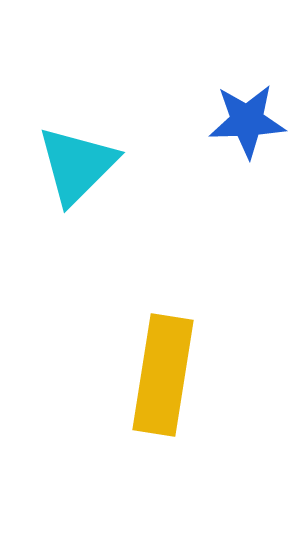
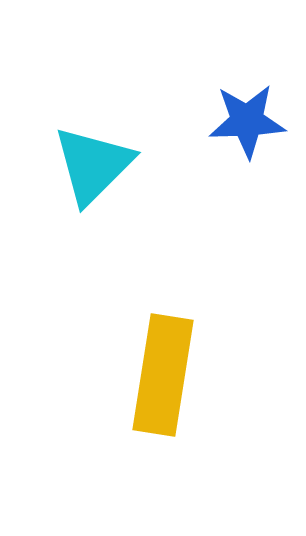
cyan triangle: moved 16 px right
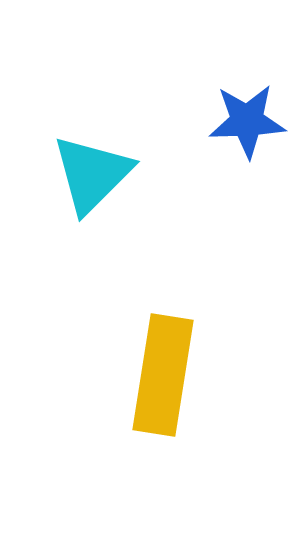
cyan triangle: moved 1 px left, 9 px down
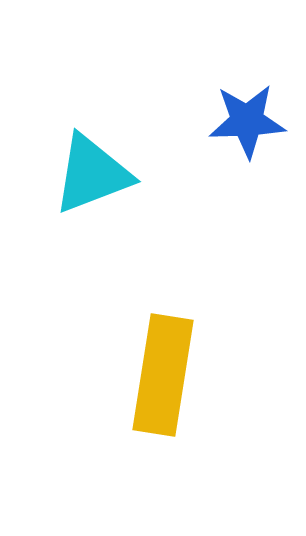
cyan triangle: rotated 24 degrees clockwise
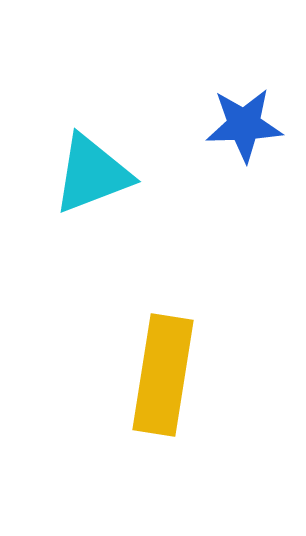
blue star: moved 3 px left, 4 px down
